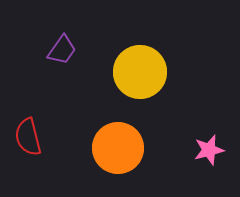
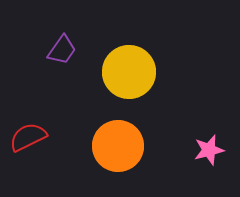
yellow circle: moved 11 px left
red semicircle: rotated 78 degrees clockwise
orange circle: moved 2 px up
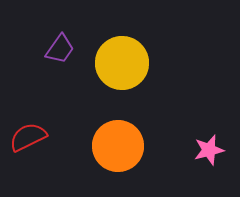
purple trapezoid: moved 2 px left, 1 px up
yellow circle: moved 7 px left, 9 px up
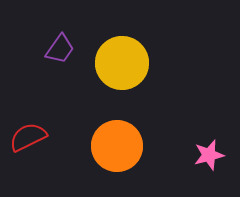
orange circle: moved 1 px left
pink star: moved 5 px down
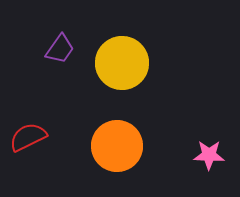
pink star: rotated 16 degrees clockwise
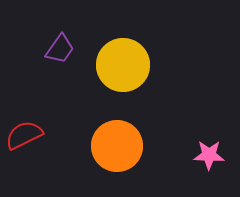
yellow circle: moved 1 px right, 2 px down
red semicircle: moved 4 px left, 2 px up
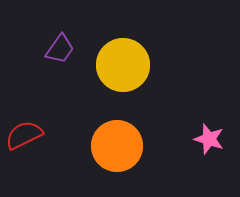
pink star: moved 16 px up; rotated 16 degrees clockwise
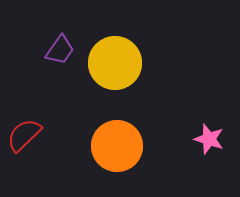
purple trapezoid: moved 1 px down
yellow circle: moved 8 px left, 2 px up
red semicircle: rotated 18 degrees counterclockwise
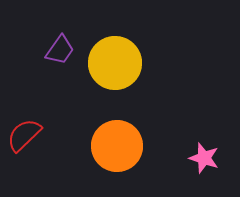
pink star: moved 5 px left, 19 px down
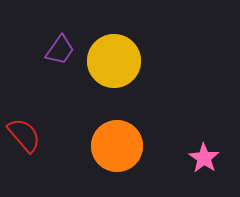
yellow circle: moved 1 px left, 2 px up
red semicircle: rotated 93 degrees clockwise
pink star: rotated 16 degrees clockwise
